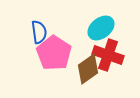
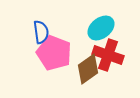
blue semicircle: moved 2 px right
pink pentagon: rotated 12 degrees counterclockwise
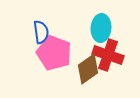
cyan ellipse: rotated 48 degrees counterclockwise
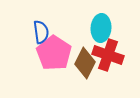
pink pentagon: rotated 12 degrees clockwise
brown diamond: moved 3 px left, 6 px up; rotated 28 degrees counterclockwise
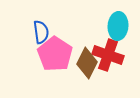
cyan ellipse: moved 17 px right, 2 px up
pink pentagon: moved 1 px right, 1 px down
brown diamond: moved 2 px right
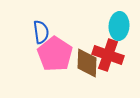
cyan ellipse: moved 1 px right
brown diamond: rotated 24 degrees counterclockwise
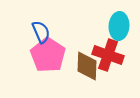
blue semicircle: rotated 15 degrees counterclockwise
pink pentagon: moved 7 px left, 1 px down
brown diamond: moved 3 px down
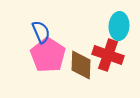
brown diamond: moved 6 px left, 1 px up
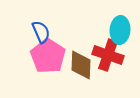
cyan ellipse: moved 1 px right, 4 px down
pink pentagon: moved 1 px down
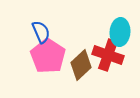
cyan ellipse: moved 2 px down
brown diamond: rotated 44 degrees clockwise
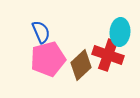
pink pentagon: moved 3 px down; rotated 24 degrees clockwise
